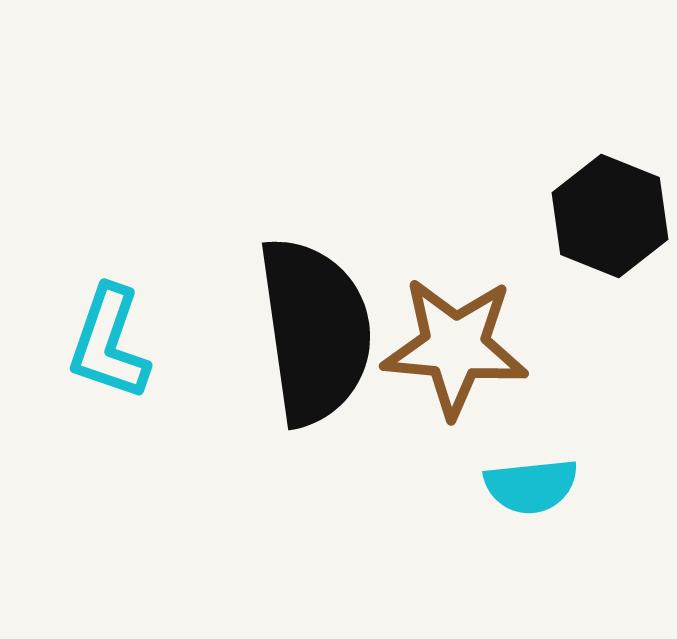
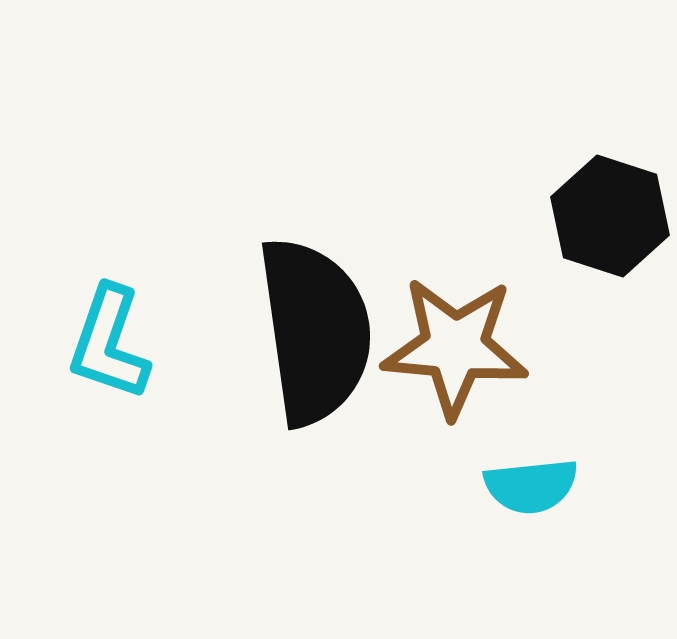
black hexagon: rotated 4 degrees counterclockwise
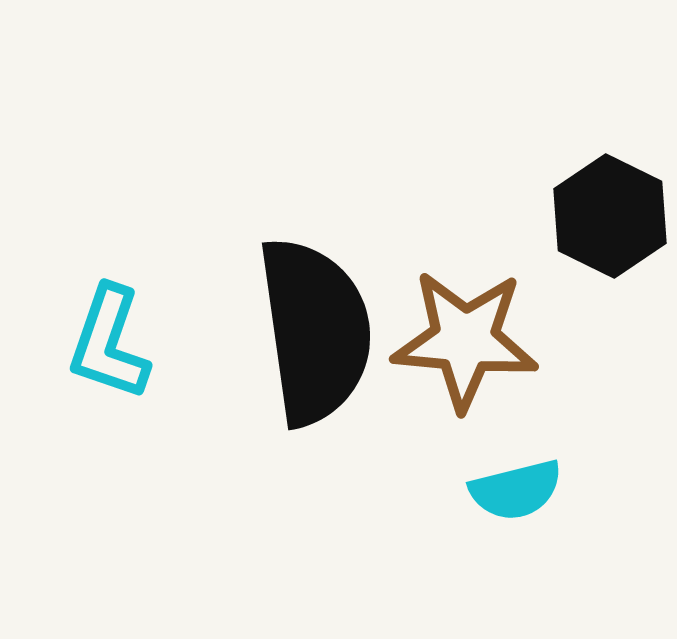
black hexagon: rotated 8 degrees clockwise
brown star: moved 10 px right, 7 px up
cyan semicircle: moved 15 px left, 4 px down; rotated 8 degrees counterclockwise
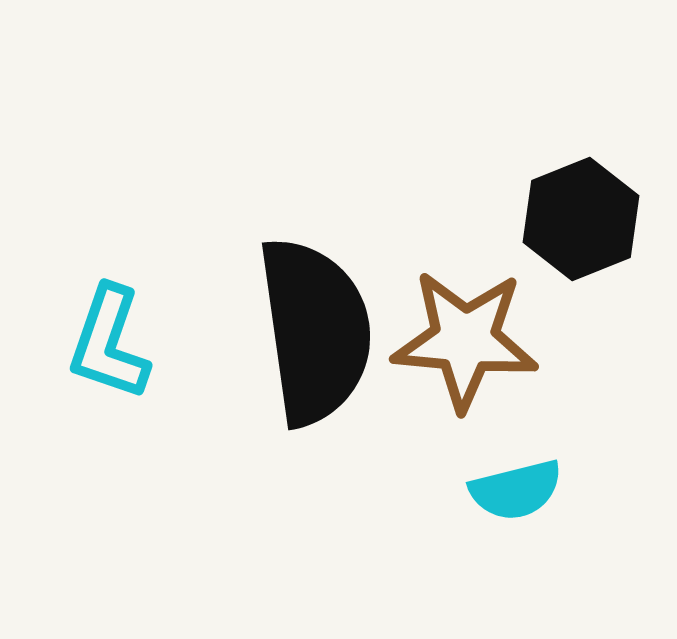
black hexagon: moved 29 px left, 3 px down; rotated 12 degrees clockwise
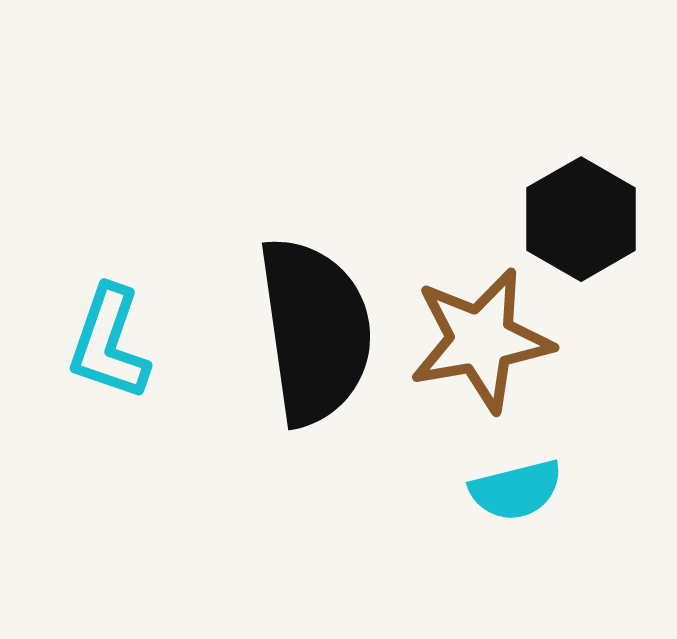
black hexagon: rotated 8 degrees counterclockwise
brown star: moved 16 px right; rotated 15 degrees counterclockwise
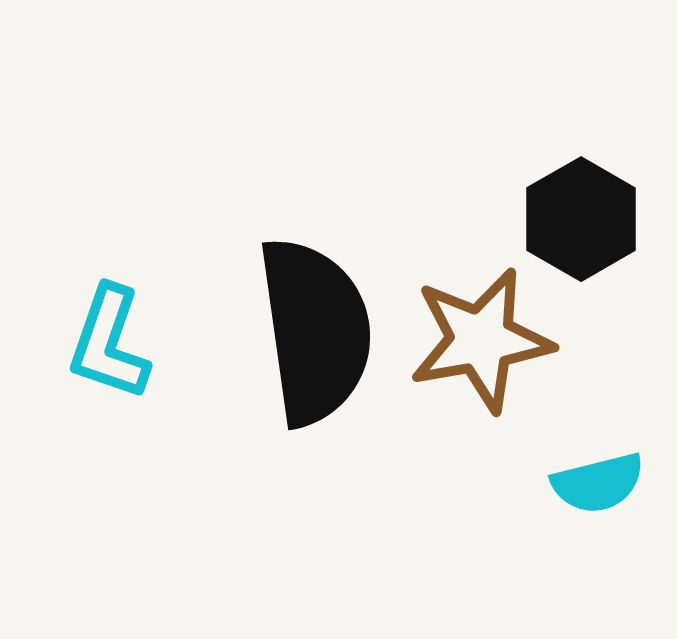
cyan semicircle: moved 82 px right, 7 px up
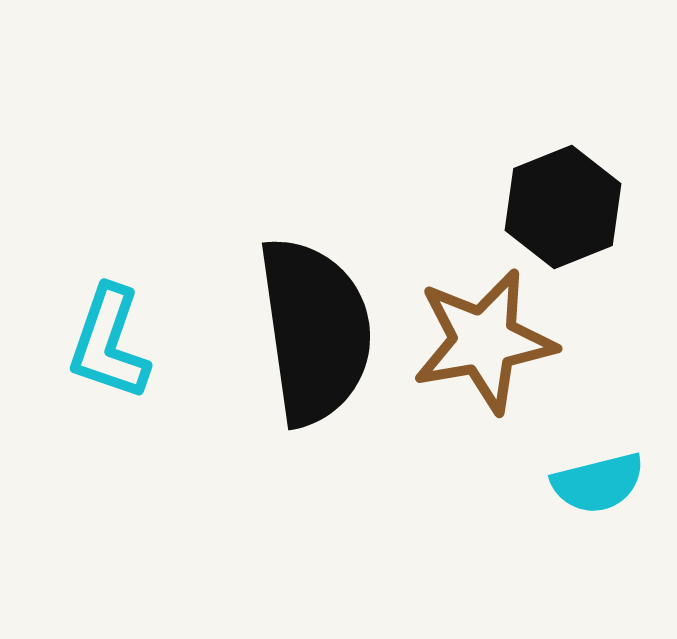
black hexagon: moved 18 px left, 12 px up; rotated 8 degrees clockwise
brown star: moved 3 px right, 1 px down
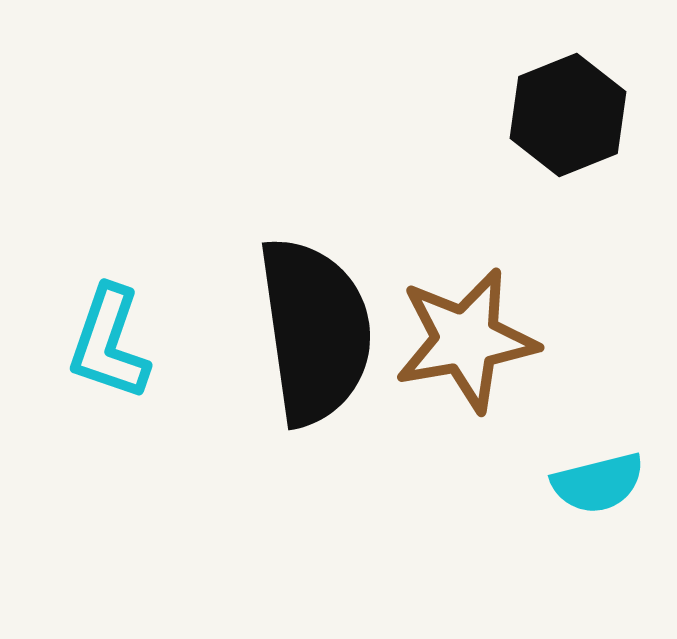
black hexagon: moved 5 px right, 92 px up
brown star: moved 18 px left, 1 px up
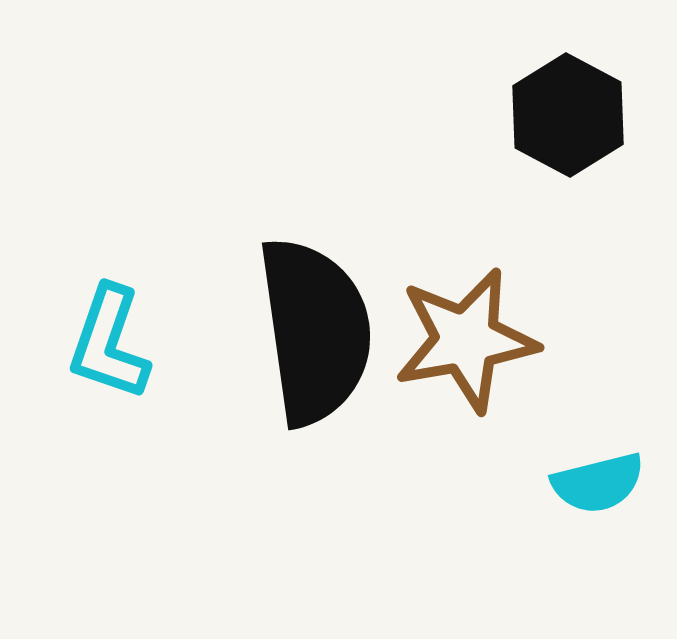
black hexagon: rotated 10 degrees counterclockwise
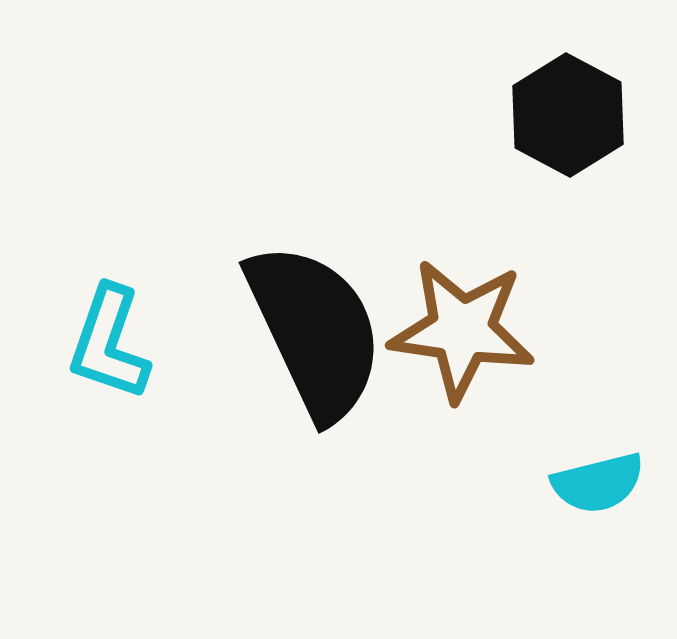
black semicircle: rotated 17 degrees counterclockwise
brown star: moved 4 px left, 10 px up; rotated 18 degrees clockwise
